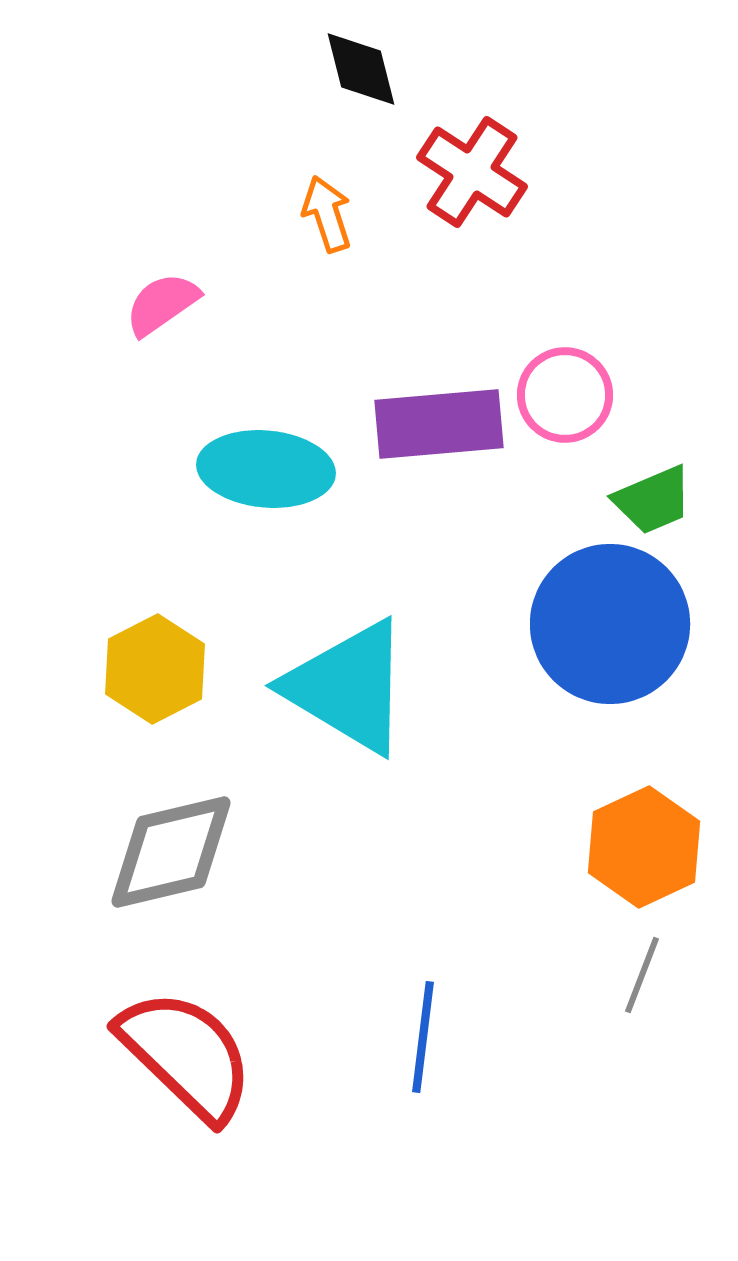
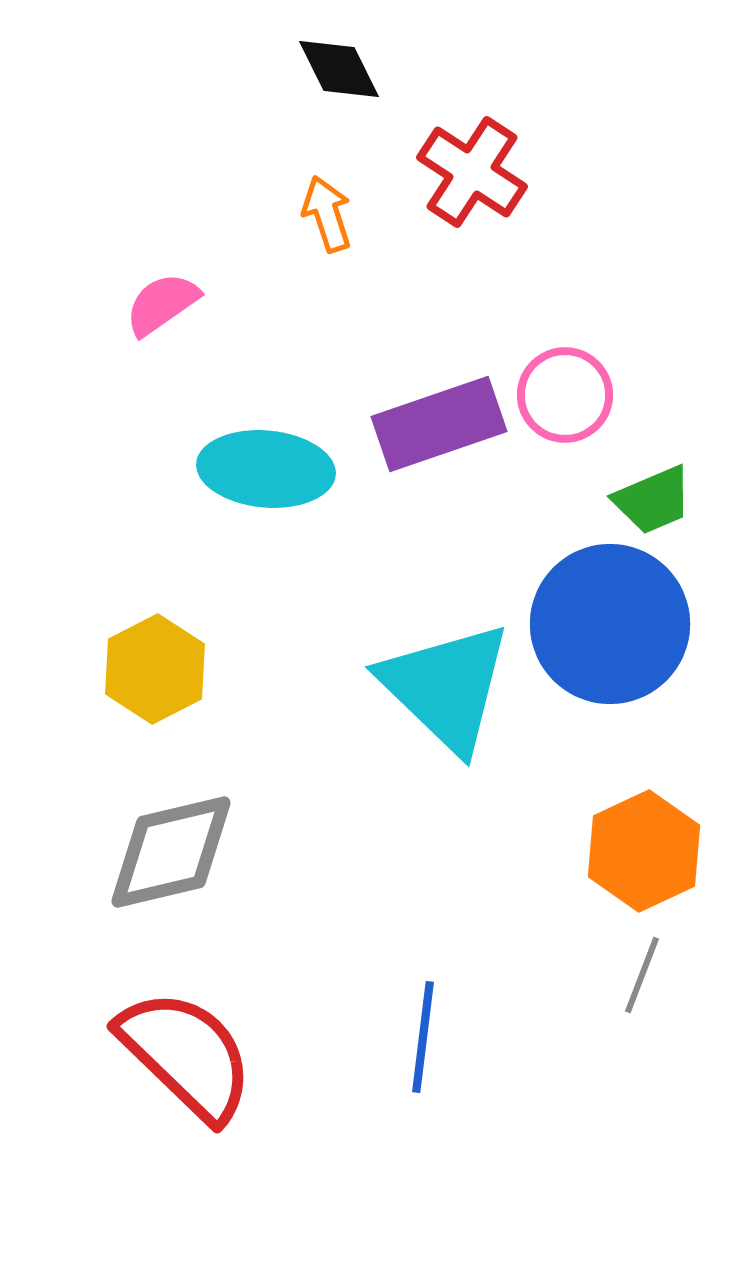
black diamond: moved 22 px left; rotated 12 degrees counterclockwise
purple rectangle: rotated 14 degrees counterclockwise
cyan triangle: moved 98 px right; rotated 13 degrees clockwise
orange hexagon: moved 4 px down
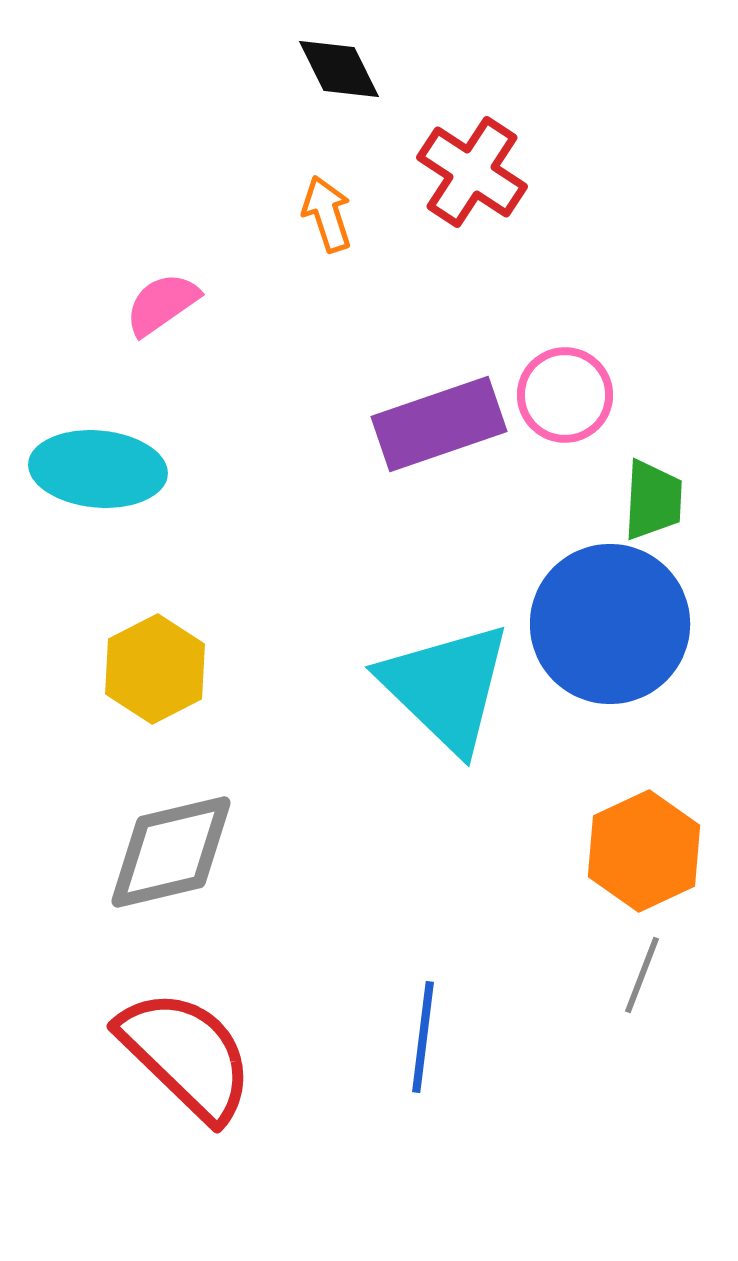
cyan ellipse: moved 168 px left
green trapezoid: rotated 64 degrees counterclockwise
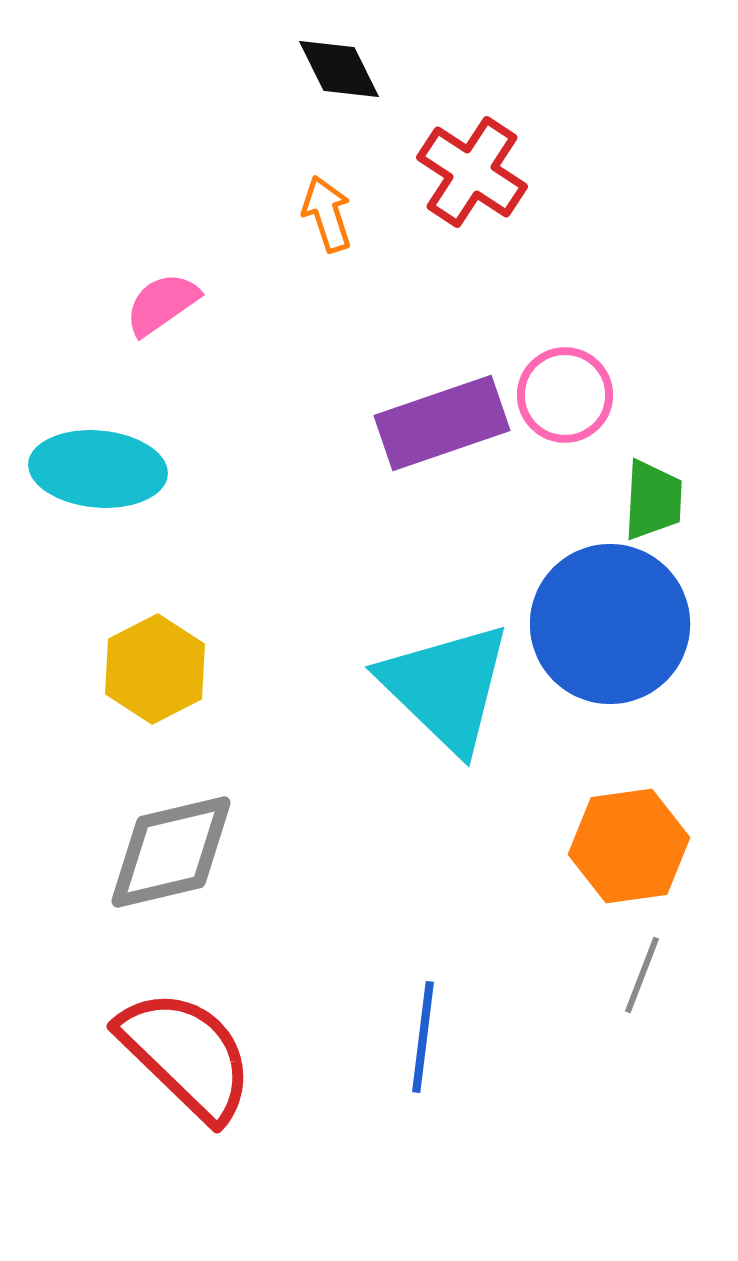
purple rectangle: moved 3 px right, 1 px up
orange hexagon: moved 15 px left, 5 px up; rotated 17 degrees clockwise
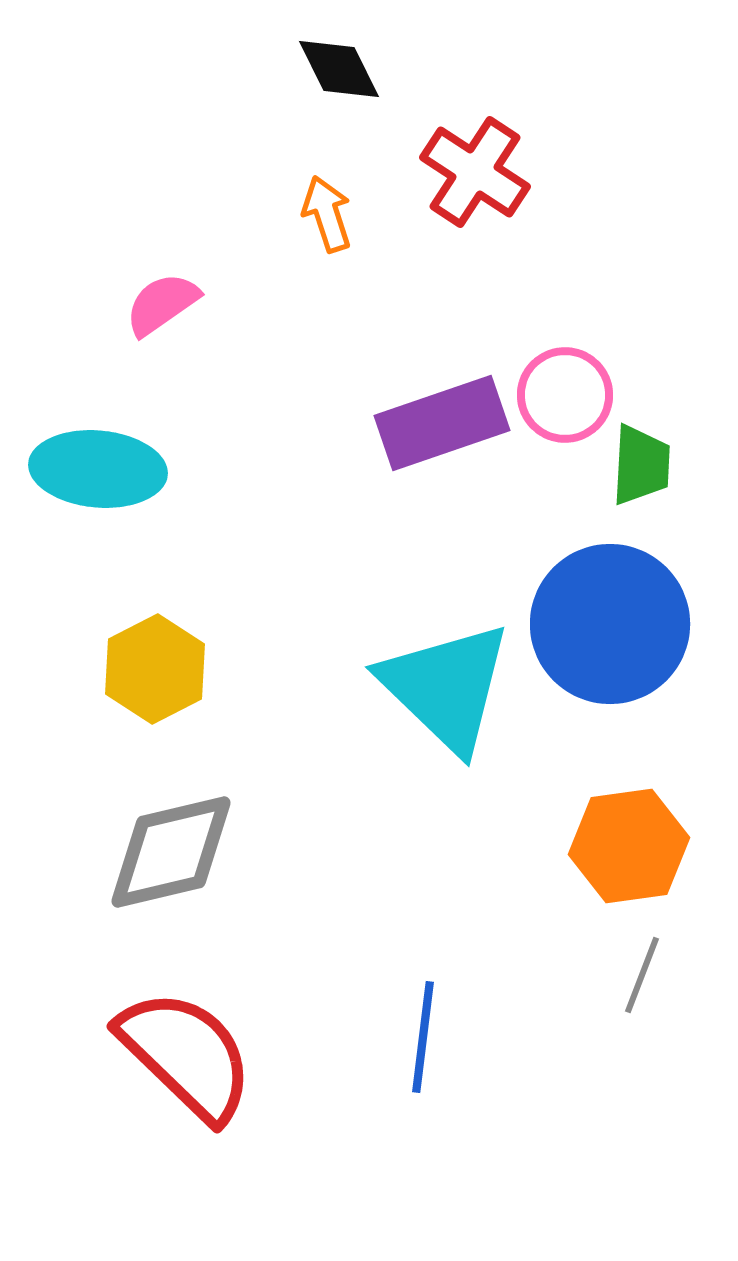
red cross: moved 3 px right
green trapezoid: moved 12 px left, 35 px up
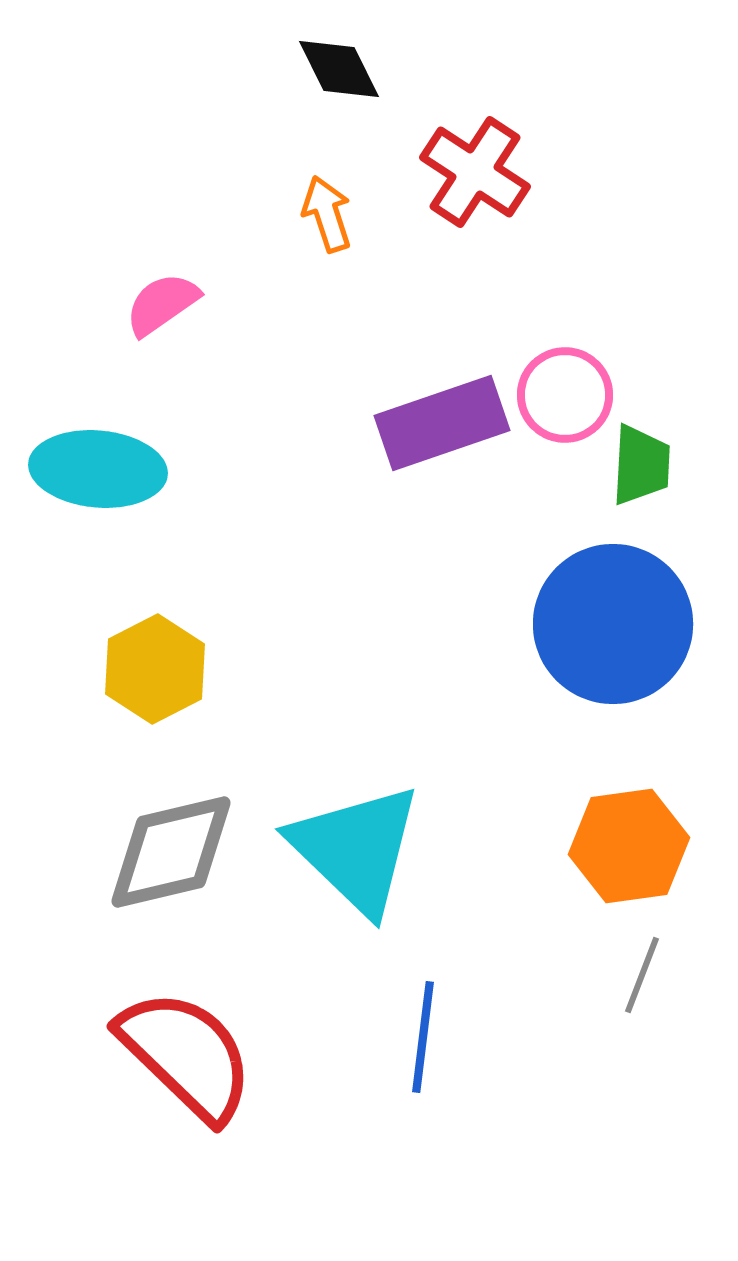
blue circle: moved 3 px right
cyan triangle: moved 90 px left, 162 px down
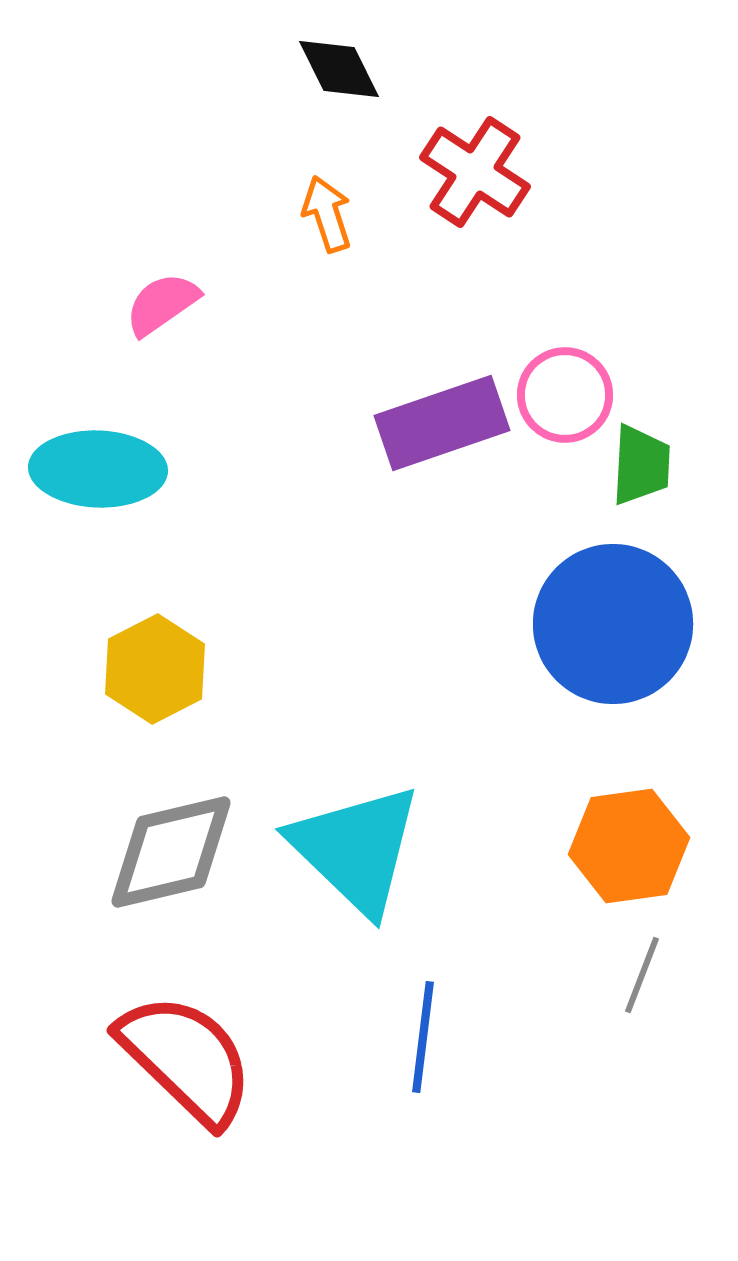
cyan ellipse: rotated 3 degrees counterclockwise
red semicircle: moved 4 px down
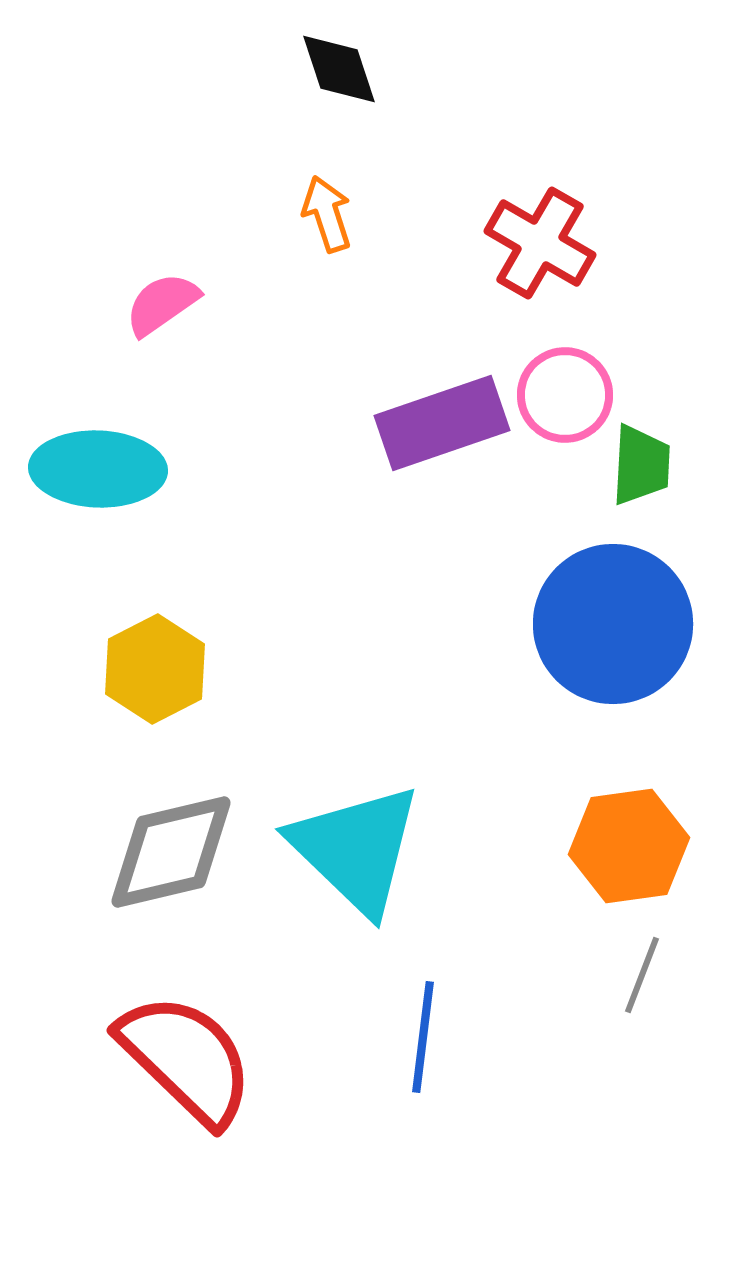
black diamond: rotated 8 degrees clockwise
red cross: moved 65 px right, 71 px down; rotated 3 degrees counterclockwise
